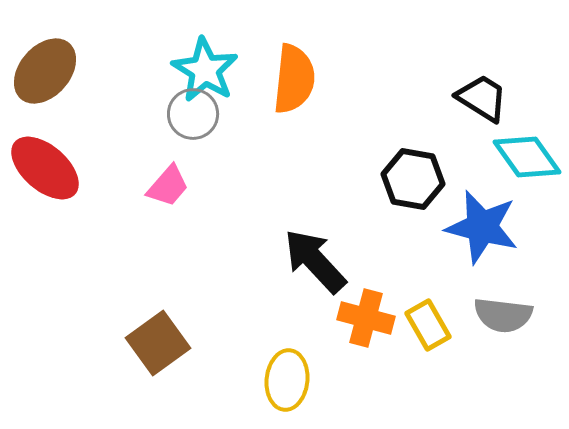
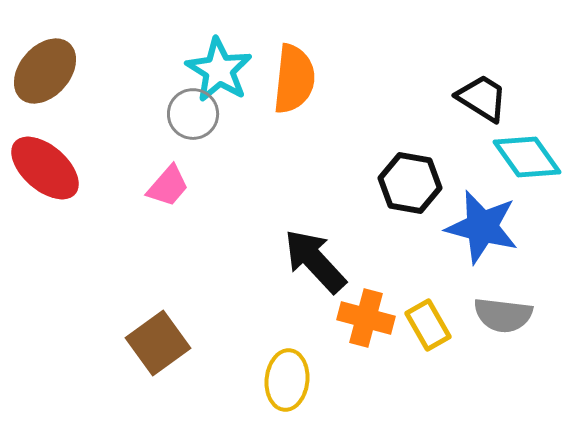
cyan star: moved 14 px right
black hexagon: moved 3 px left, 4 px down
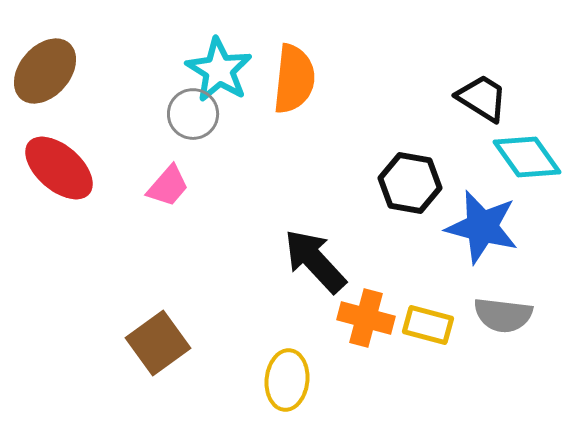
red ellipse: moved 14 px right
yellow rectangle: rotated 45 degrees counterclockwise
